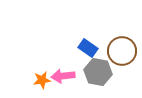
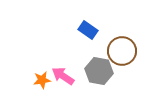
blue rectangle: moved 18 px up
gray hexagon: moved 1 px right, 1 px up
pink arrow: rotated 40 degrees clockwise
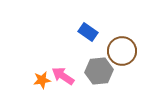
blue rectangle: moved 2 px down
gray hexagon: rotated 16 degrees counterclockwise
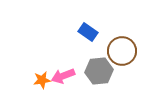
pink arrow: rotated 55 degrees counterclockwise
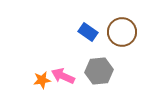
brown circle: moved 19 px up
pink arrow: rotated 45 degrees clockwise
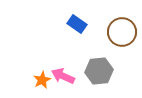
blue rectangle: moved 11 px left, 8 px up
orange star: rotated 18 degrees counterclockwise
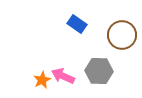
brown circle: moved 3 px down
gray hexagon: rotated 8 degrees clockwise
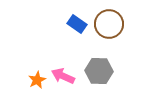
brown circle: moved 13 px left, 11 px up
orange star: moved 5 px left
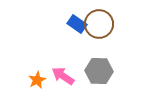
brown circle: moved 10 px left
pink arrow: rotated 10 degrees clockwise
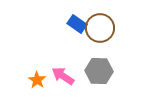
brown circle: moved 1 px right, 4 px down
orange star: rotated 12 degrees counterclockwise
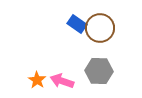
pink arrow: moved 1 px left, 5 px down; rotated 15 degrees counterclockwise
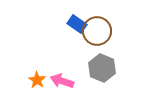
brown circle: moved 3 px left, 3 px down
gray hexagon: moved 3 px right, 3 px up; rotated 20 degrees clockwise
